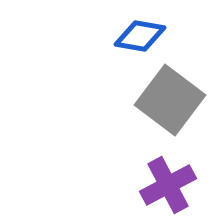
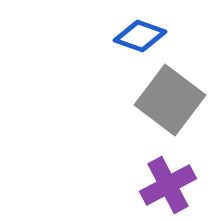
blue diamond: rotated 9 degrees clockwise
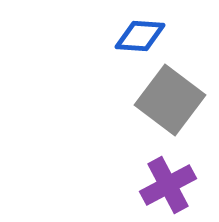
blue diamond: rotated 15 degrees counterclockwise
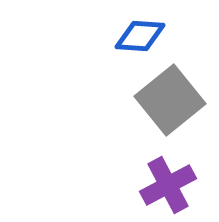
gray square: rotated 14 degrees clockwise
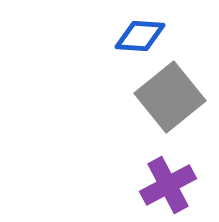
gray square: moved 3 px up
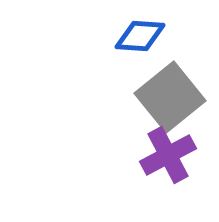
purple cross: moved 30 px up
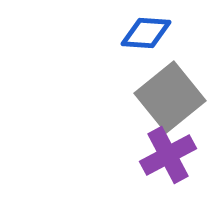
blue diamond: moved 6 px right, 3 px up
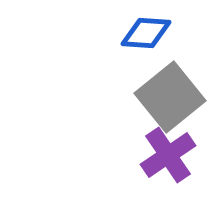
purple cross: rotated 6 degrees counterclockwise
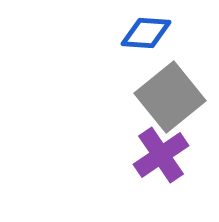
purple cross: moved 7 px left
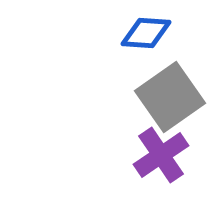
gray square: rotated 4 degrees clockwise
